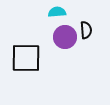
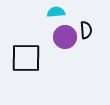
cyan semicircle: moved 1 px left
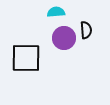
purple circle: moved 1 px left, 1 px down
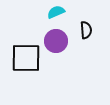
cyan semicircle: rotated 18 degrees counterclockwise
purple circle: moved 8 px left, 3 px down
